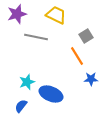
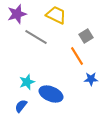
gray line: rotated 20 degrees clockwise
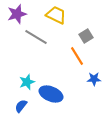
blue star: moved 3 px right
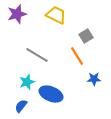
gray line: moved 1 px right, 18 px down
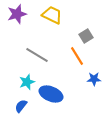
yellow trapezoid: moved 4 px left
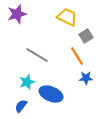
yellow trapezoid: moved 15 px right, 2 px down
blue star: moved 8 px left, 1 px up
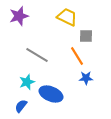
purple star: moved 2 px right, 2 px down
gray square: rotated 32 degrees clockwise
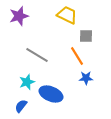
yellow trapezoid: moved 2 px up
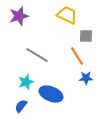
cyan star: moved 1 px left
